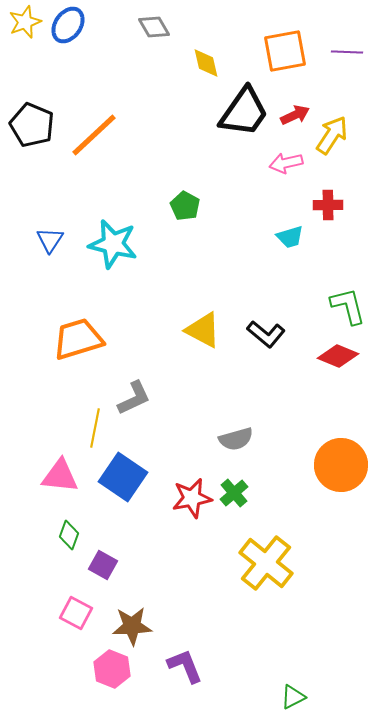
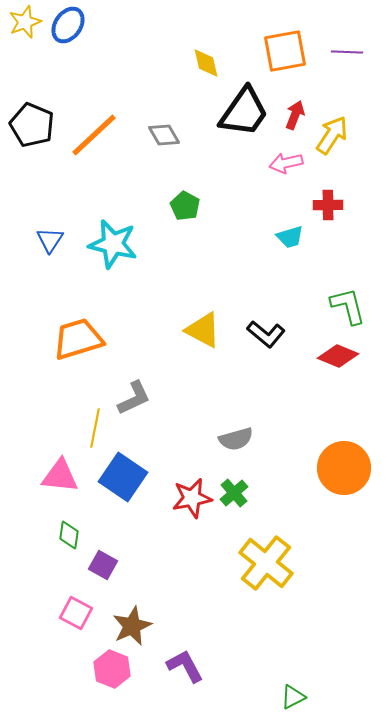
gray diamond: moved 10 px right, 108 px down
red arrow: rotated 44 degrees counterclockwise
orange circle: moved 3 px right, 3 px down
green diamond: rotated 12 degrees counterclockwise
brown star: rotated 21 degrees counterclockwise
purple L-shape: rotated 6 degrees counterclockwise
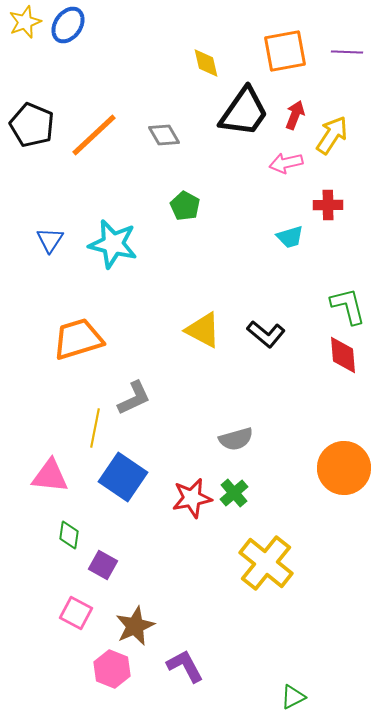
red diamond: moved 5 px right, 1 px up; rotated 63 degrees clockwise
pink triangle: moved 10 px left
brown star: moved 3 px right
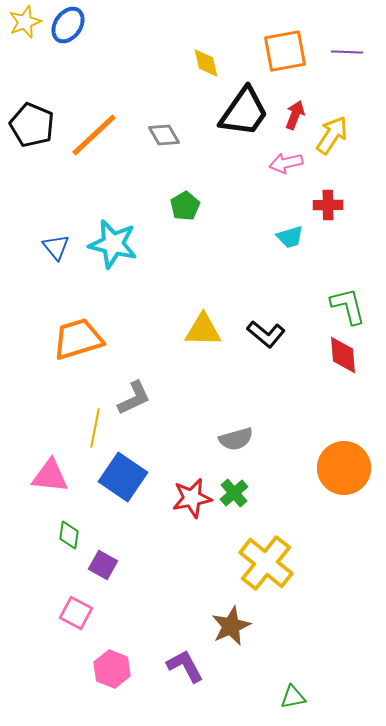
green pentagon: rotated 12 degrees clockwise
blue triangle: moved 6 px right, 7 px down; rotated 12 degrees counterclockwise
yellow triangle: rotated 27 degrees counterclockwise
brown star: moved 96 px right
green triangle: rotated 16 degrees clockwise
